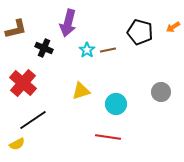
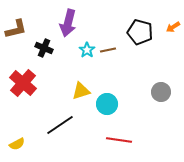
cyan circle: moved 9 px left
black line: moved 27 px right, 5 px down
red line: moved 11 px right, 3 px down
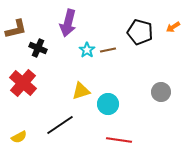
black cross: moved 6 px left
cyan circle: moved 1 px right
yellow semicircle: moved 2 px right, 7 px up
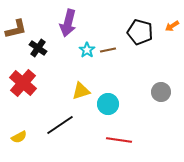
orange arrow: moved 1 px left, 1 px up
black cross: rotated 12 degrees clockwise
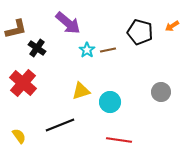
purple arrow: rotated 64 degrees counterclockwise
black cross: moved 1 px left
cyan circle: moved 2 px right, 2 px up
black line: rotated 12 degrees clockwise
yellow semicircle: moved 1 px up; rotated 98 degrees counterclockwise
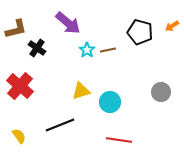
red cross: moved 3 px left, 3 px down
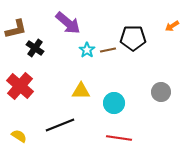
black pentagon: moved 7 px left, 6 px down; rotated 15 degrees counterclockwise
black cross: moved 2 px left
yellow triangle: rotated 18 degrees clockwise
cyan circle: moved 4 px right, 1 px down
yellow semicircle: rotated 21 degrees counterclockwise
red line: moved 2 px up
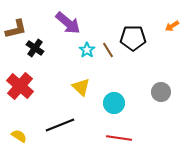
brown line: rotated 70 degrees clockwise
yellow triangle: moved 4 px up; rotated 42 degrees clockwise
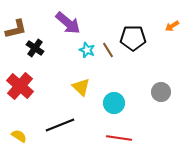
cyan star: rotated 14 degrees counterclockwise
